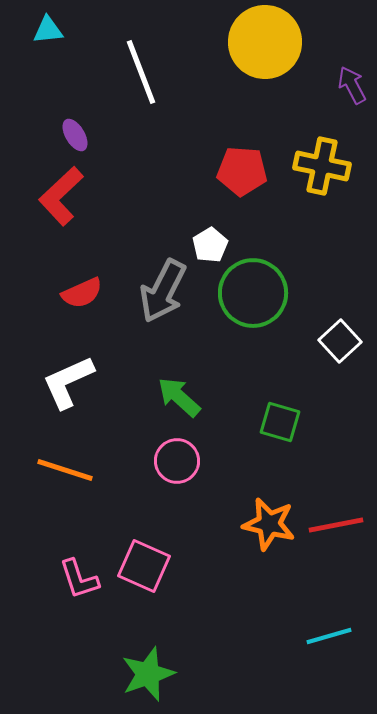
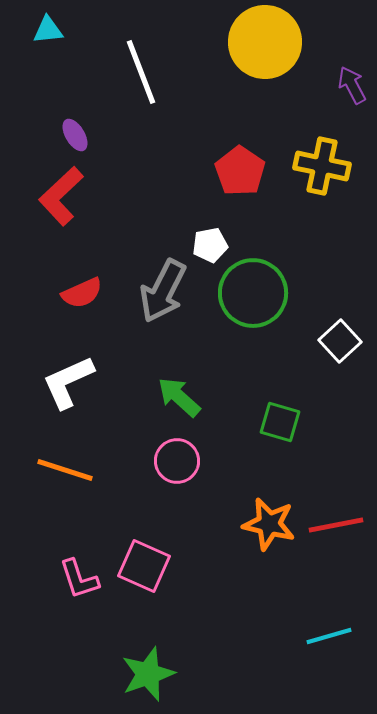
red pentagon: moved 2 px left; rotated 30 degrees clockwise
white pentagon: rotated 20 degrees clockwise
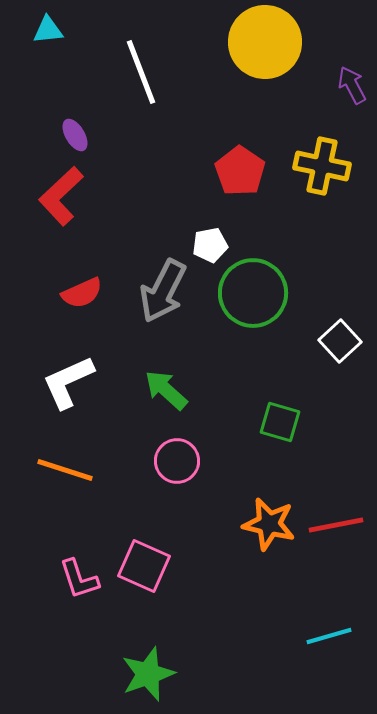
green arrow: moved 13 px left, 7 px up
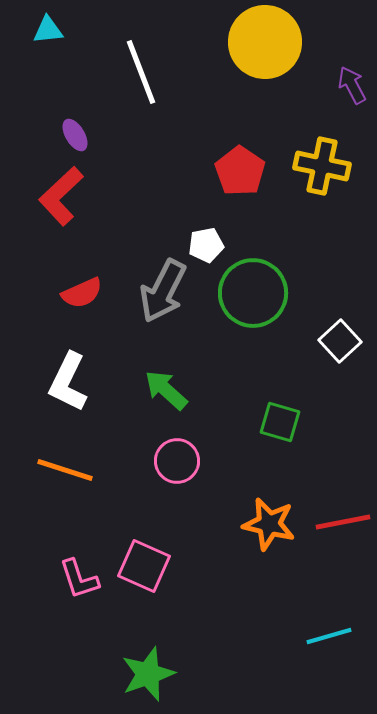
white pentagon: moved 4 px left
white L-shape: rotated 40 degrees counterclockwise
red line: moved 7 px right, 3 px up
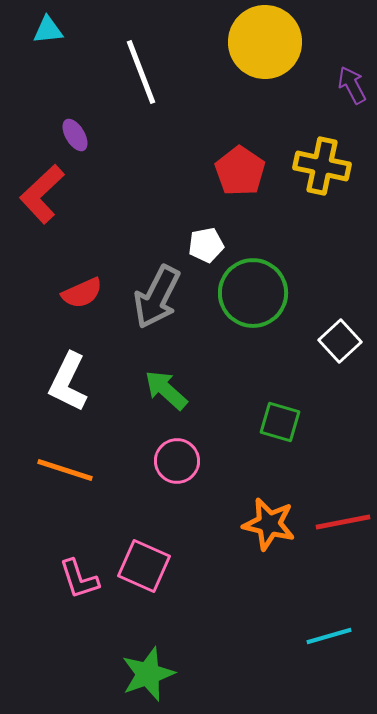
red L-shape: moved 19 px left, 2 px up
gray arrow: moved 6 px left, 6 px down
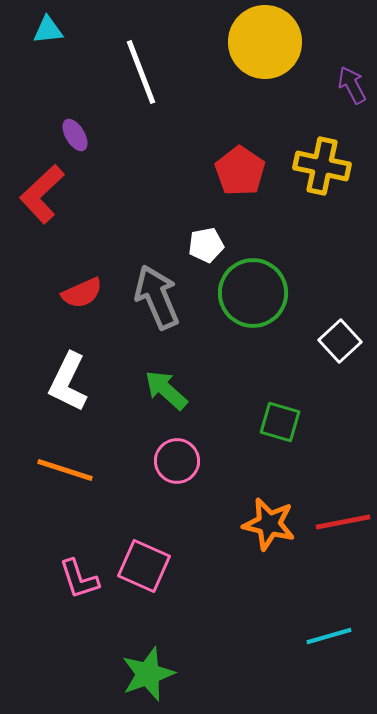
gray arrow: rotated 130 degrees clockwise
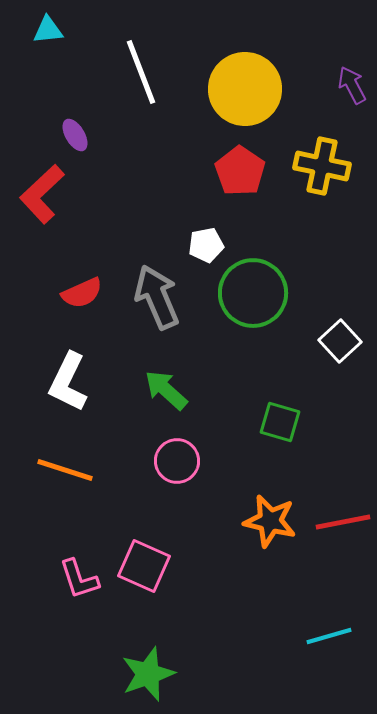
yellow circle: moved 20 px left, 47 px down
orange star: moved 1 px right, 3 px up
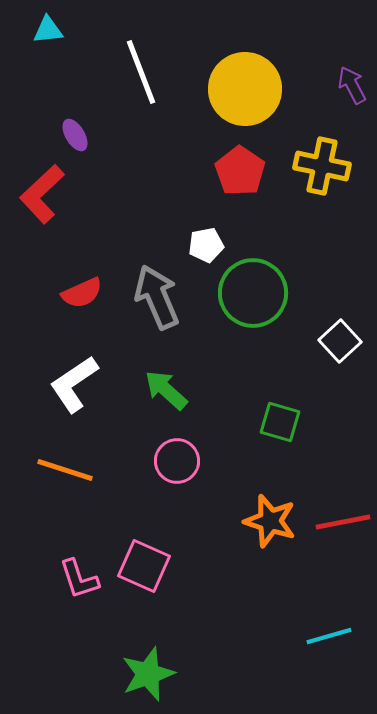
white L-shape: moved 6 px right, 2 px down; rotated 30 degrees clockwise
orange star: rotated 4 degrees clockwise
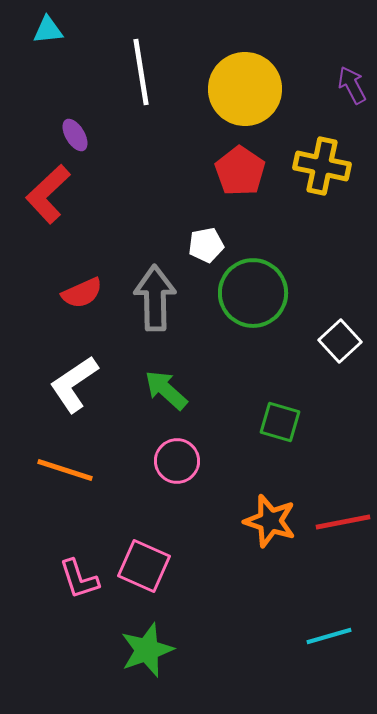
white line: rotated 12 degrees clockwise
red L-shape: moved 6 px right
gray arrow: moved 2 px left, 1 px down; rotated 22 degrees clockwise
green star: moved 1 px left, 24 px up
